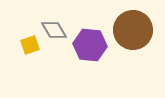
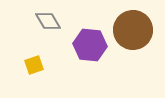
gray diamond: moved 6 px left, 9 px up
yellow square: moved 4 px right, 20 px down
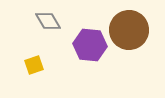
brown circle: moved 4 px left
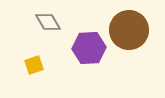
gray diamond: moved 1 px down
purple hexagon: moved 1 px left, 3 px down; rotated 8 degrees counterclockwise
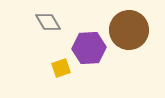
yellow square: moved 27 px right, 3 px down
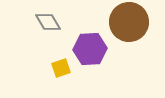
brown circle: moved 8 px up
purple hexagon: moved 1 px right, 1 px down
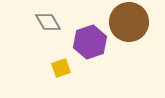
purple hexagon: moved 7 px up; rotated 16 degrees counterclockwise
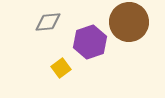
gray diamond: rotated 64 degrees counterclockwise
yellow square: rotated 18 degrees counterclockwise
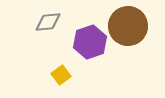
brown circle: moved 1 px left, 4 px down
yellow square: moved 7 px down
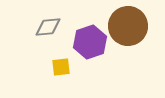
gray diamond: moved 5 px down
yellow square: moved 8 px up; rotated 30 degrees clockwise
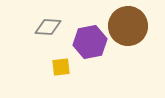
gray diamond: rotated 8 degrees clockwise
purple hexagon: rotated 8 degrees clockwise
